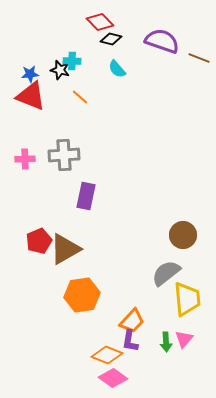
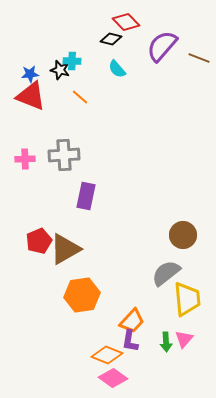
red diamond: moved 26 px right
purple semicircle: moved 5 px down; rotated 68 degrees counterclockwise
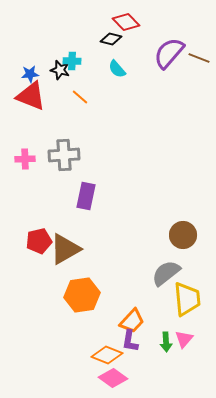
purple semicircle: moved 7 px right, 7 px down
red pentagon: rotated 10 degrees clockwise
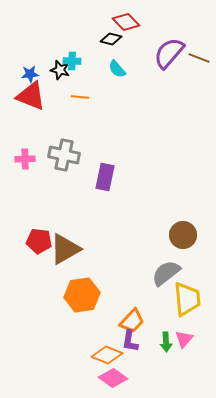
orange line: rotated 36 degrees counterclockwise
gray cross: rotated 16 degrees clockwise
purple rectangle: moved 19 px right, 19 px up
red pentagon: rotated 20 degrees clockwise
